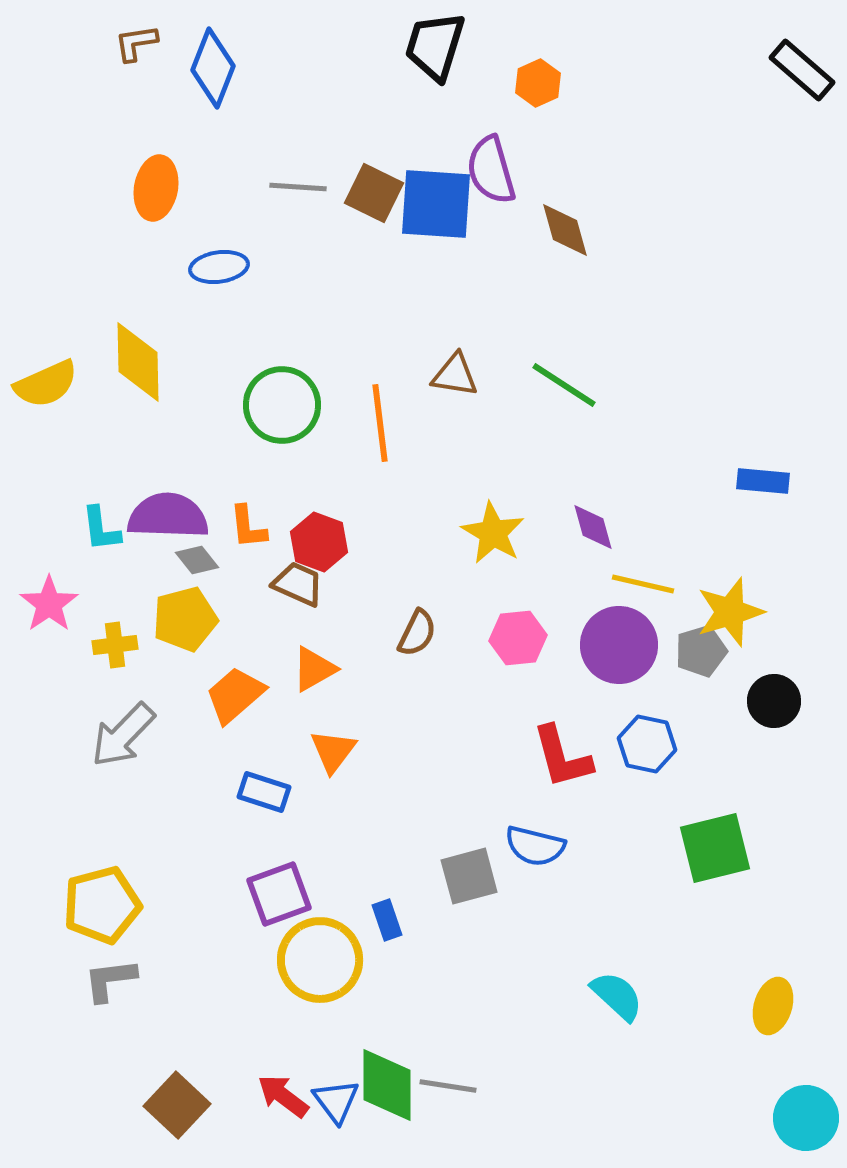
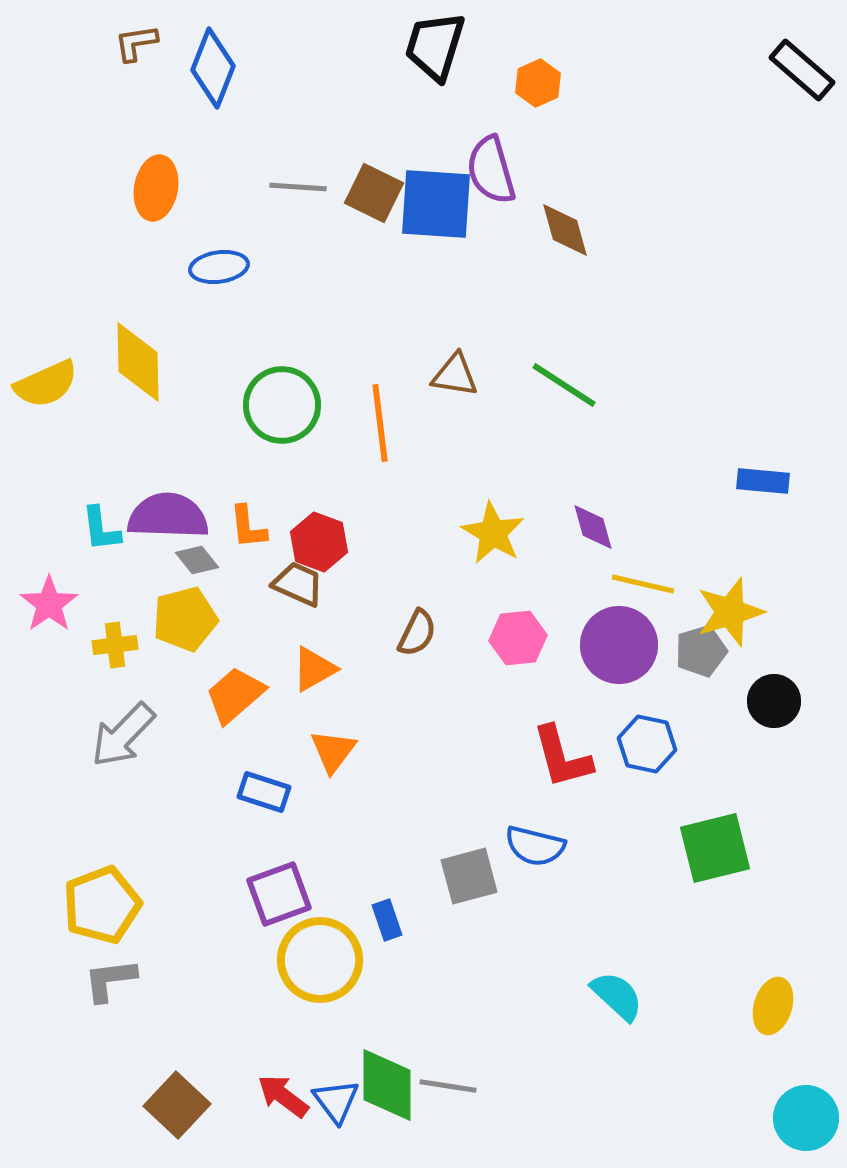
yellow pentagon at (102, 905): rotated 6 degrees counterclockwise
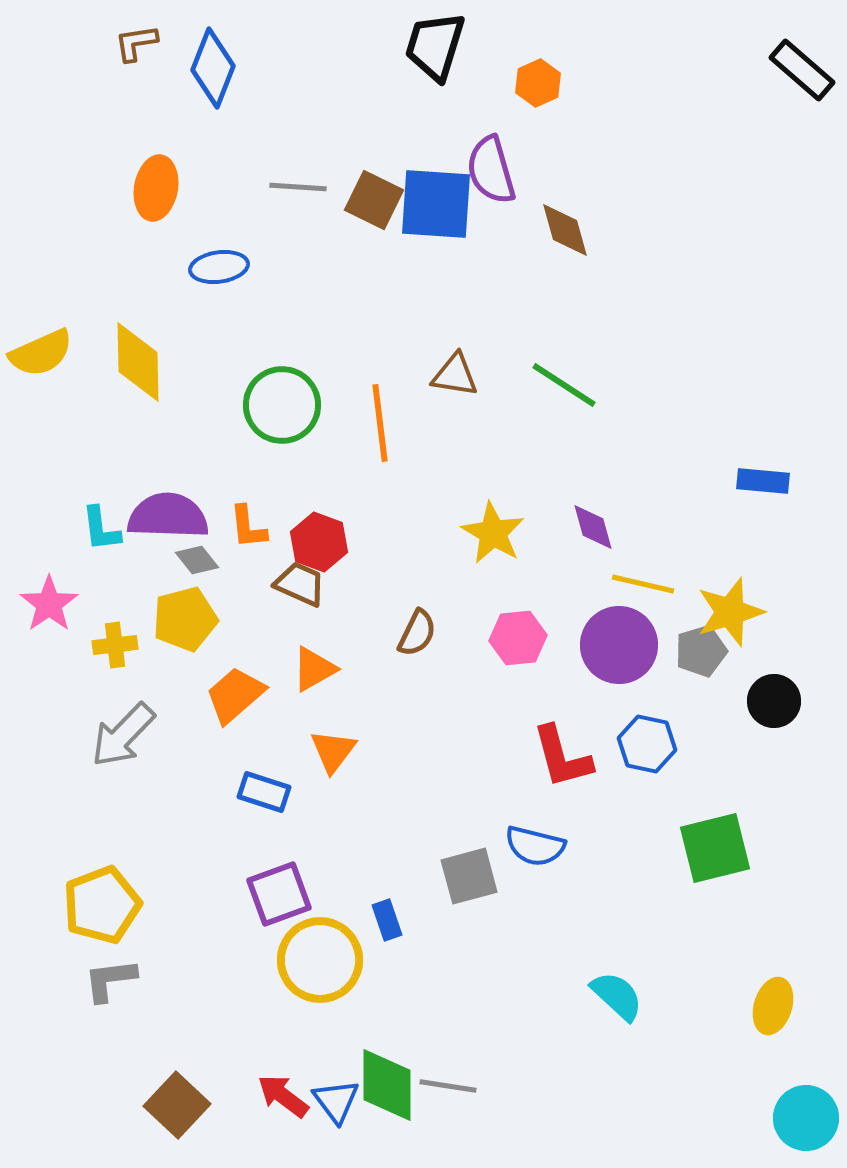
brown square at (374, 193): moved 7 px down
yellow semicircle at (46, 384): moved 5 px left, 31 px up
brown trapezoid at (298, 584): moved 2 px right
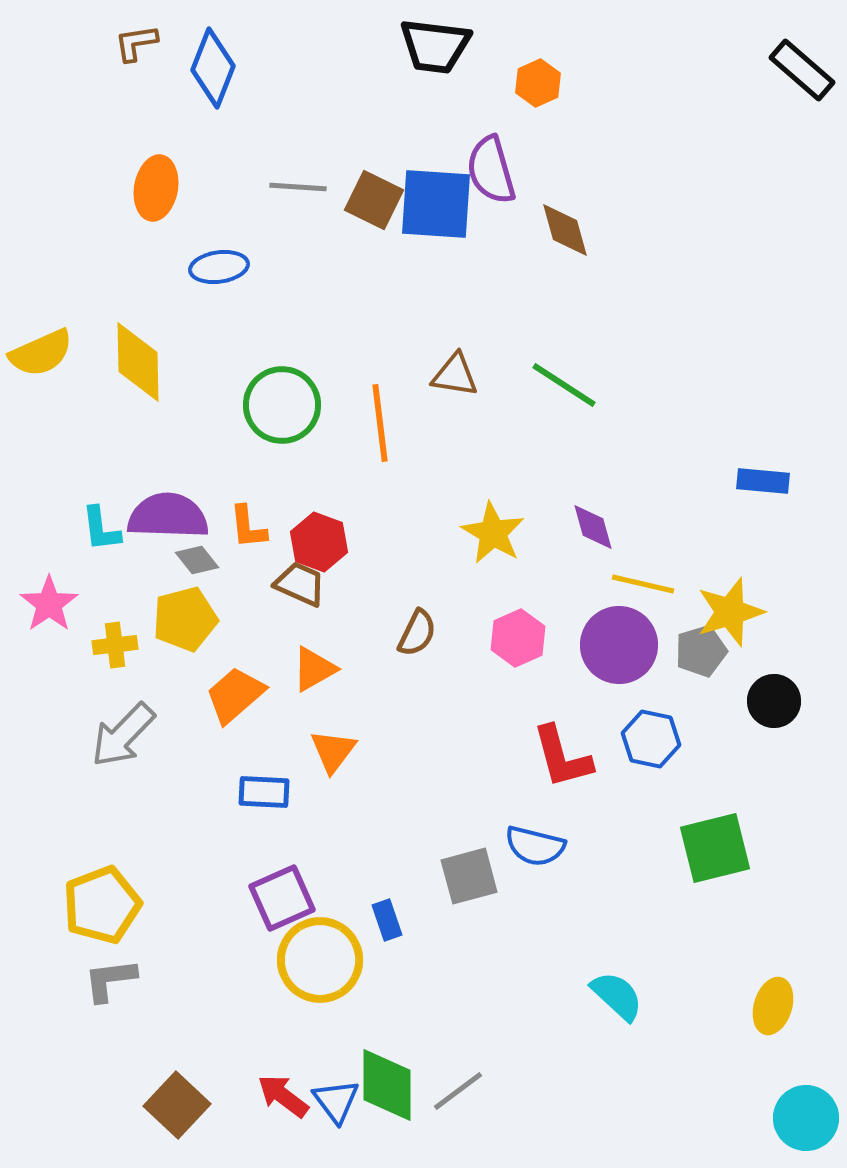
black trapezoid at (435, 46): rotated 100 degrees counterclockwise
pink hexagon at (518, 638): rotated 18 degrees counterclockwise
blue hexagon at (647, 744): moved 4 px right, 5 px up
blue rectangle at (264, 792): rotated 15 degrees counterclockwise
purple square at (279, 894): moved 3 px right, 4 px down; rotated 4 degrees counterclockwise
gray line at (448, 1086): moved 10 px right, 5 px down; rotated 46 degrees counterclockwise
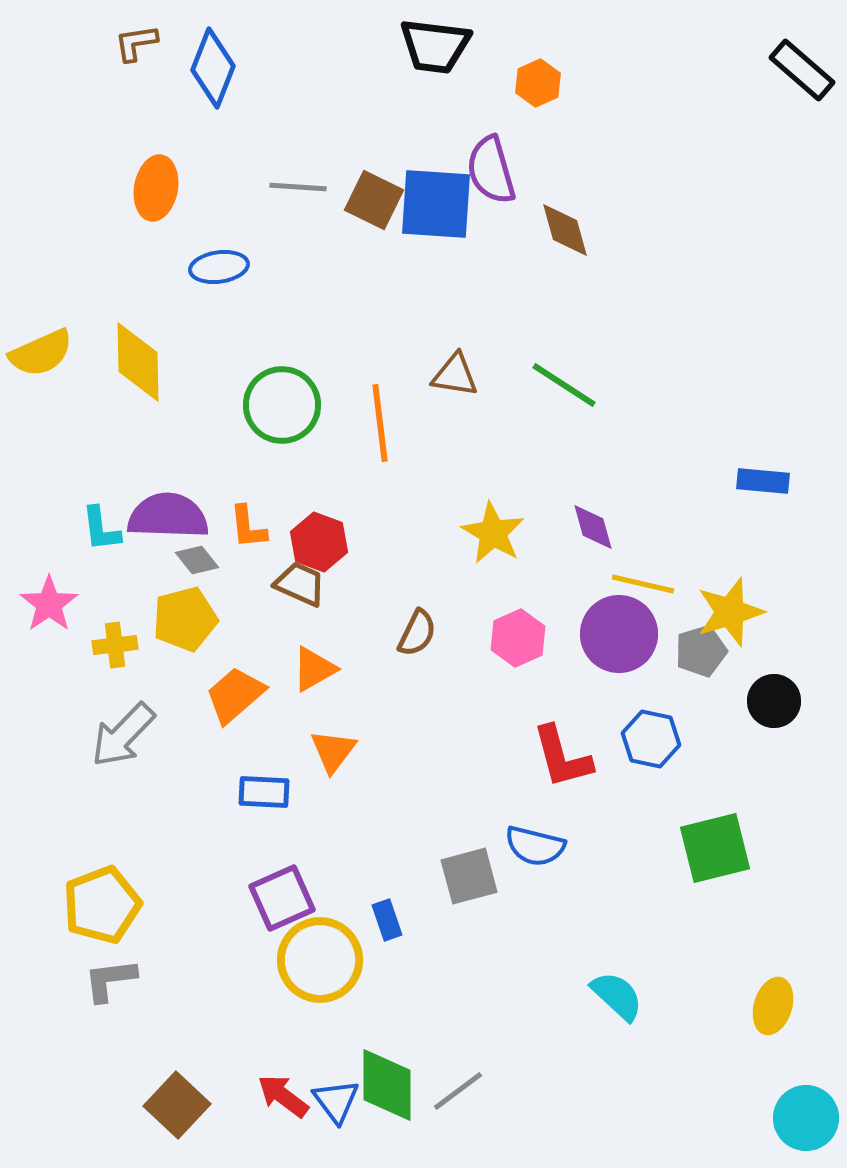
purple circle at (619, 645): moved 11 px up
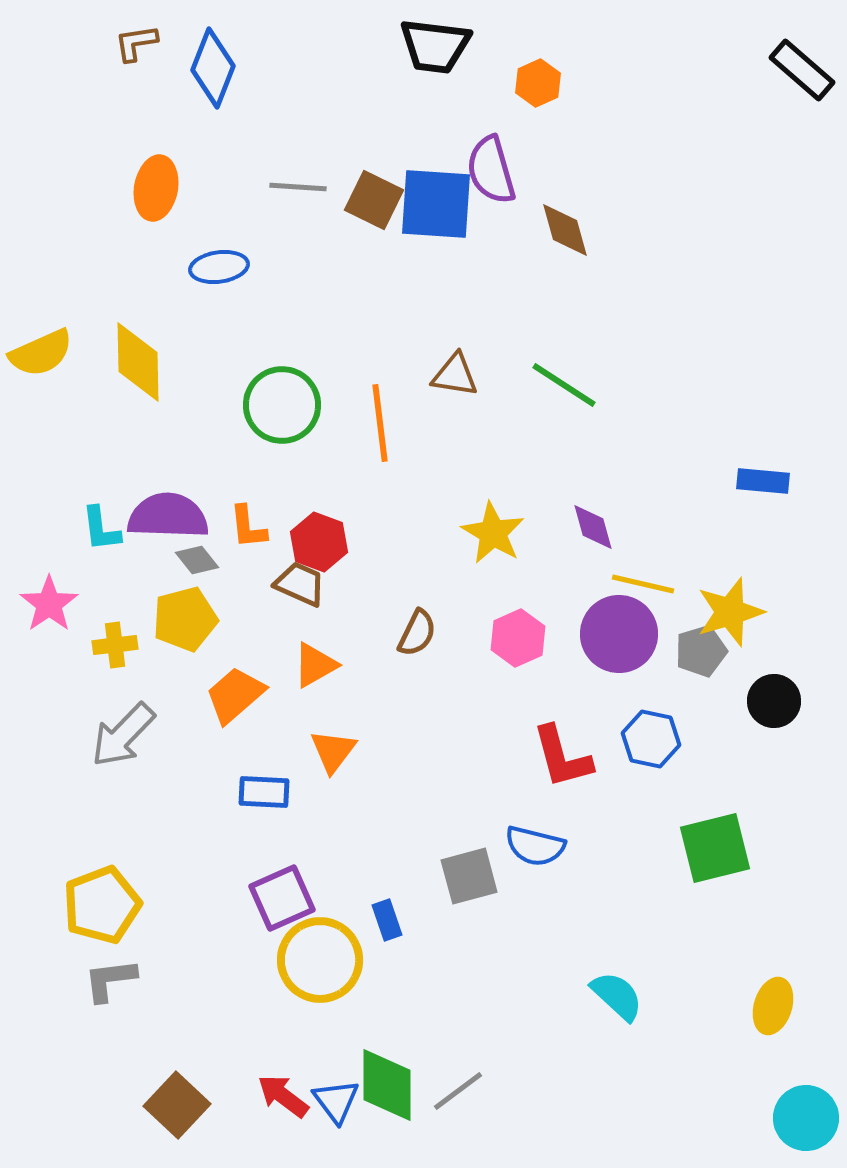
orange triangle at (314, 669): moved 1 px right, 4 px up
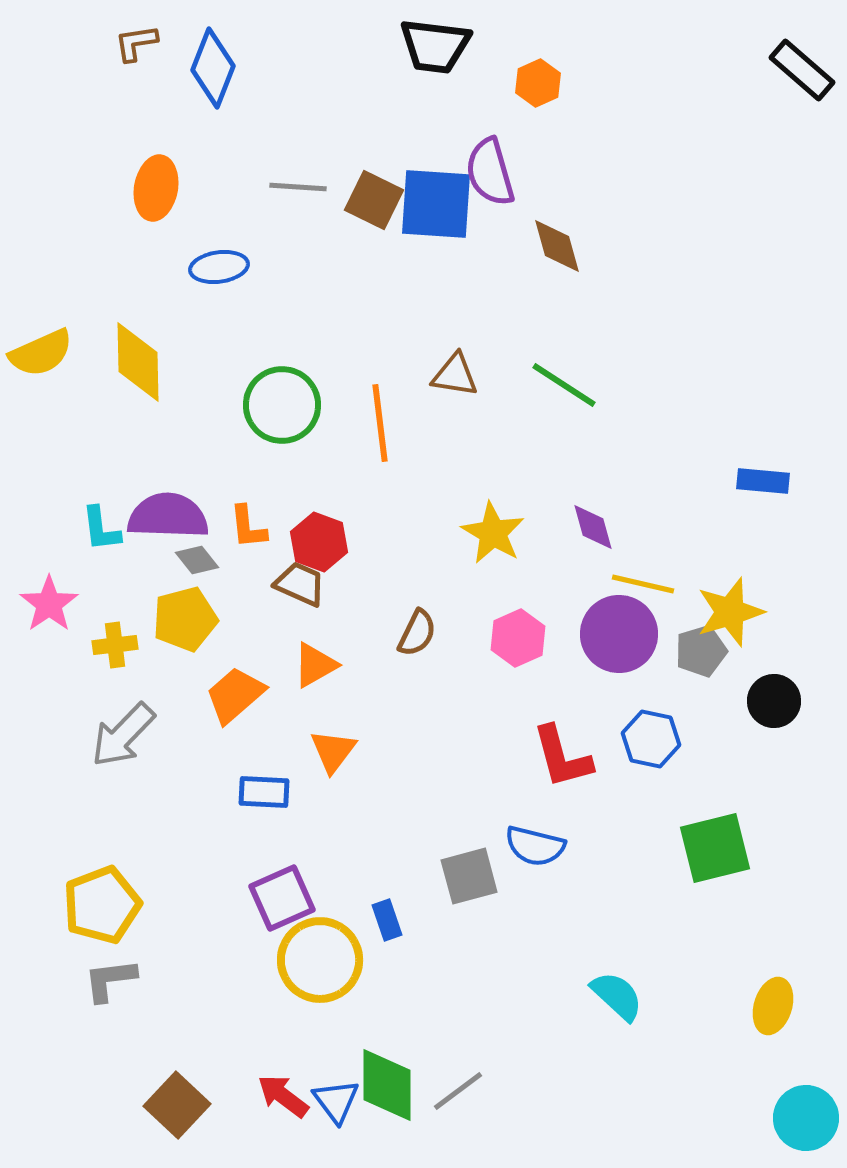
purple semicircle at (491, 170): moved 1 px left, 2 px down
brown diamond at (565, 230): moved 8 px left, 16 px down
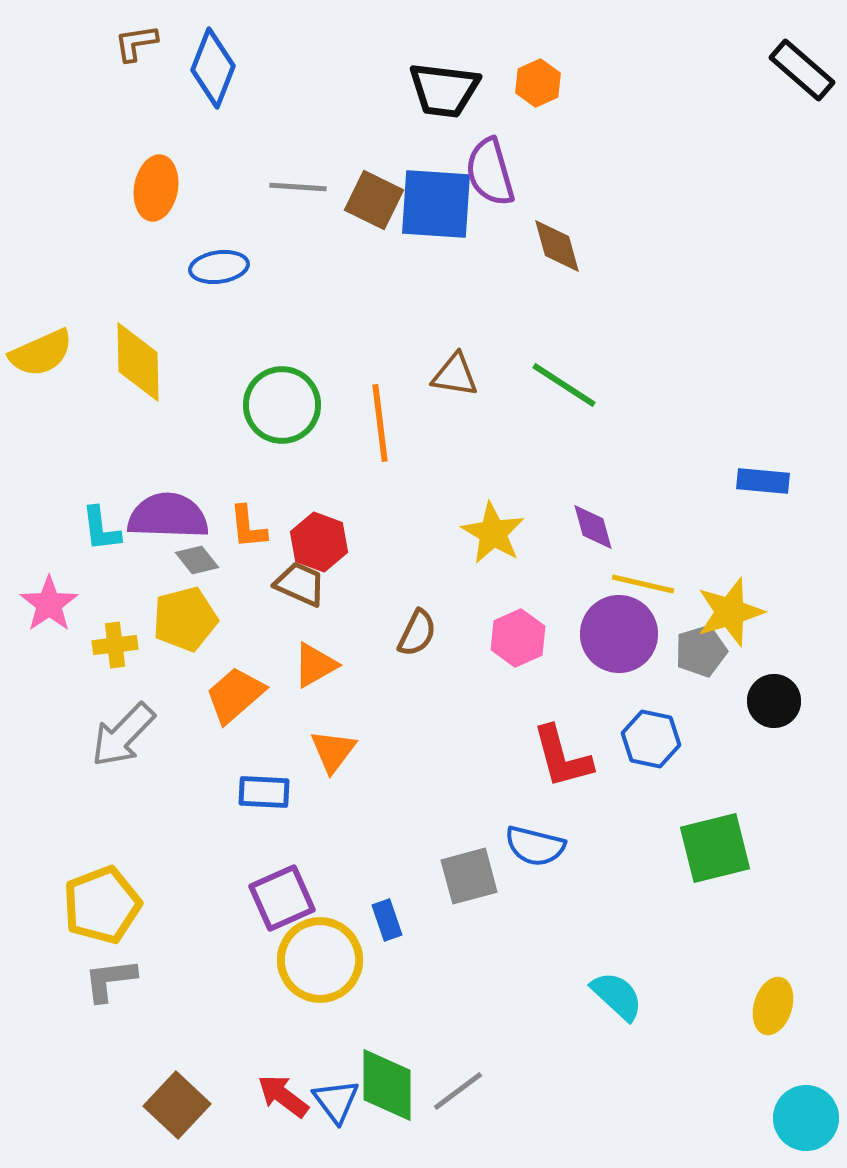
black trapezoid at (435, 46): moved 9 px right, 44 px down
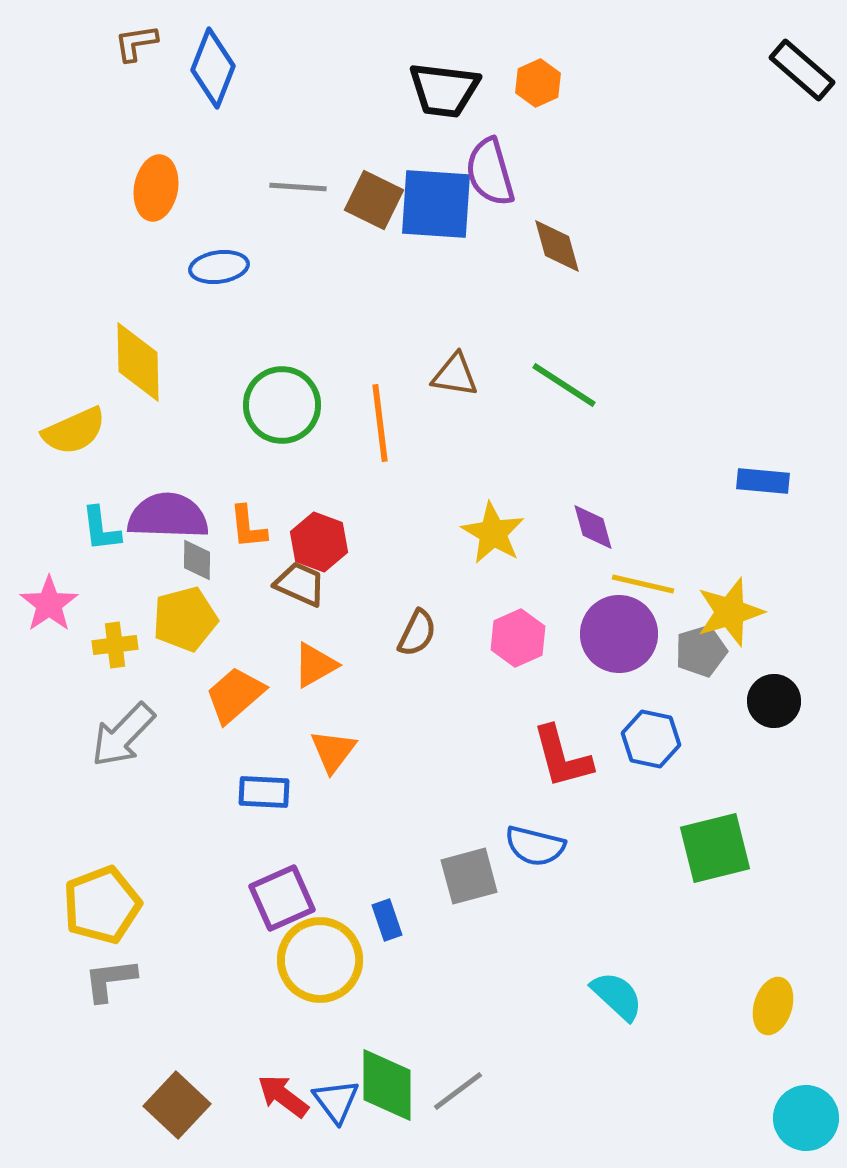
yellow semicircle at (41, 353): moved 33 px right, 78 px down
gray diamond at (197, 560): rotated 39 degrees clockwise
